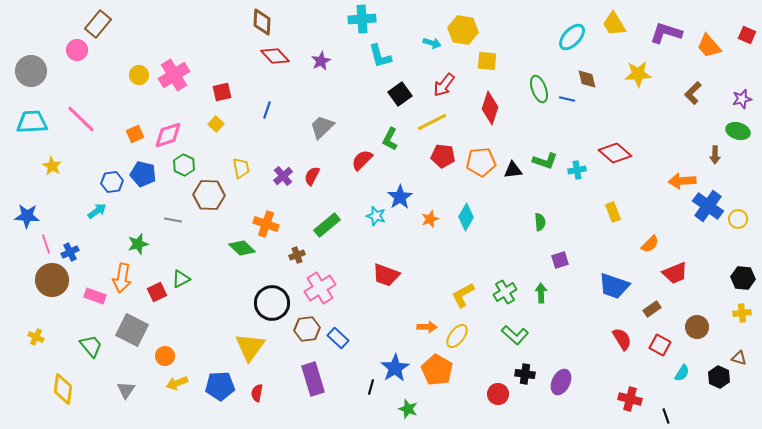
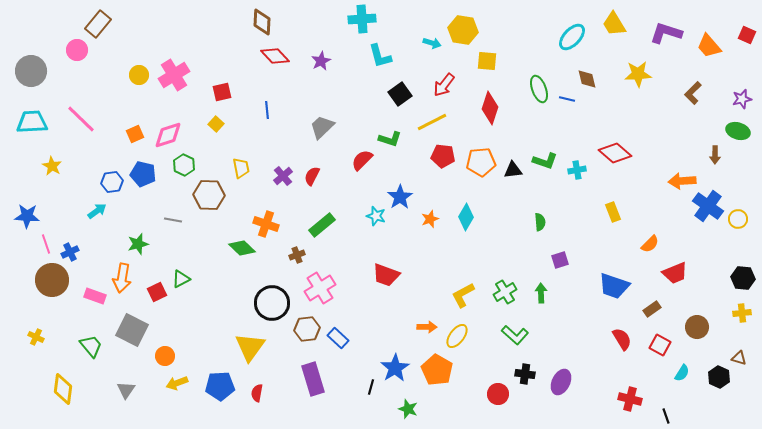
blue line at (267, 110): rotated 24 degrees counterclockwise
green L-shape at (390, 139): rotated 100 degrees counterclockwise
green rectangle at (327, 225): moved 5 px left
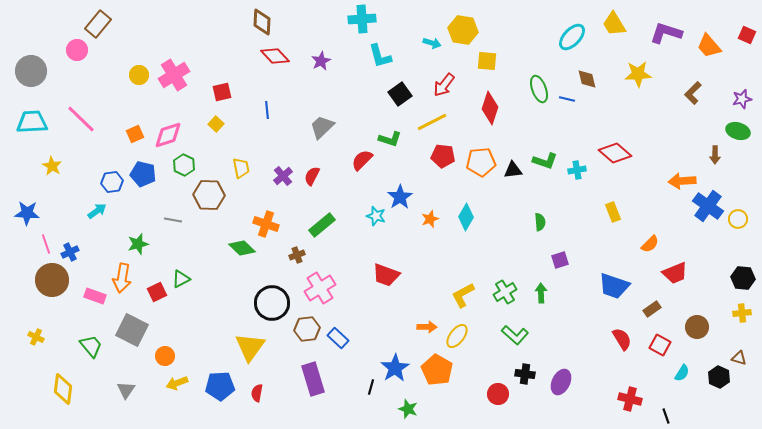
blue star at (27, 216): moved 3 px up
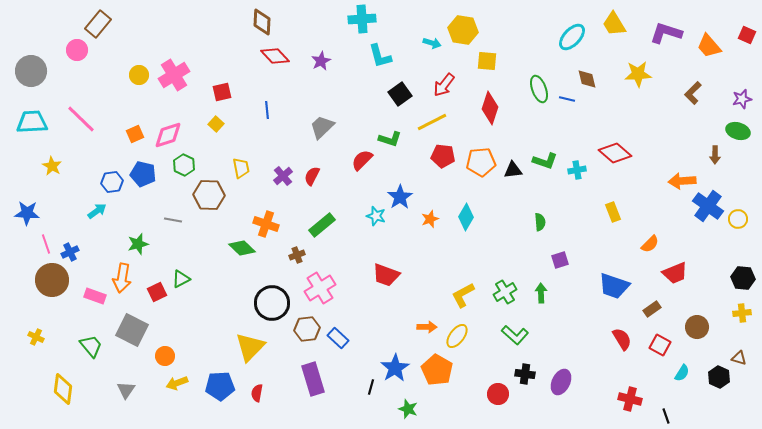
yellow triangle at (250, 347): rotated 8 degrees clockwise
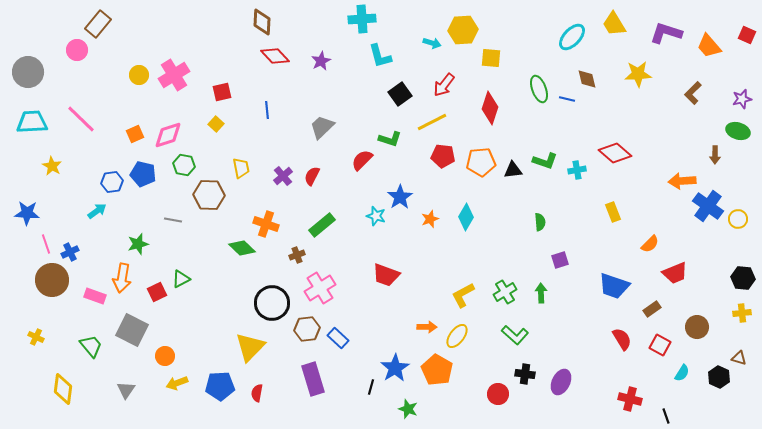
yellow hexagon at (463, 30): rotated 12 degrees counterclockwise
yellow square at (487, 61): moved 4 px right, 3 px up
gray circle at (31, 71): moved 3 px left, 1 px down
green hexagon at (184, 165): rotated 15 degrees counterclockwise
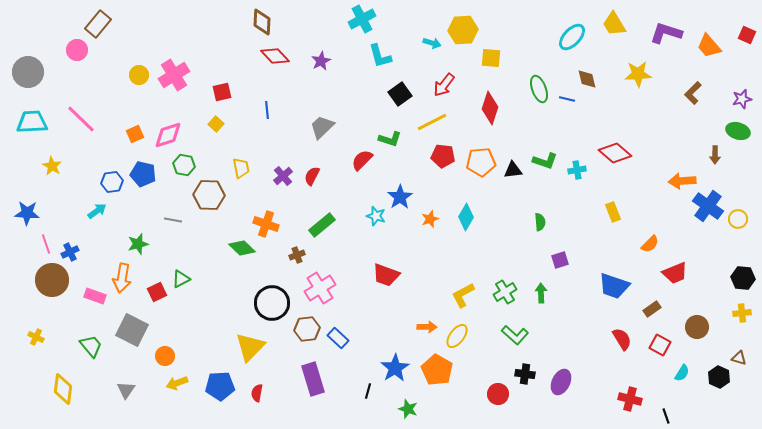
cyan cross at (362, 19): rotated 24 degrees counterclockwise
black line at (371, 387): moved 3 px left, 4 px down
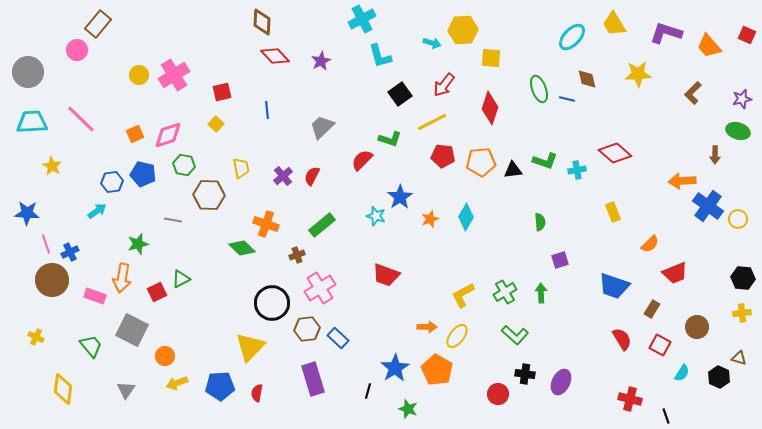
brown rectangle at (652, 309): rotated 24 degrees counterclockwise
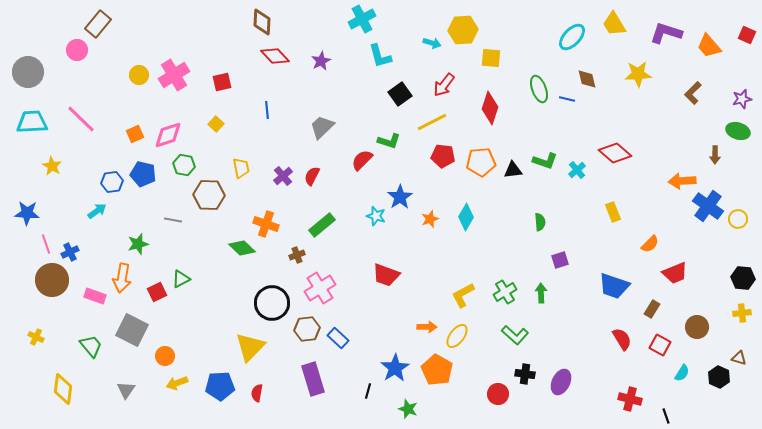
red square at (222, 92): moved 10 px up
green L-shape at (390, 139): moved 1 px left, 2 px down
cyan cross at (577, 170): rotated 30 degrees counterclockwise
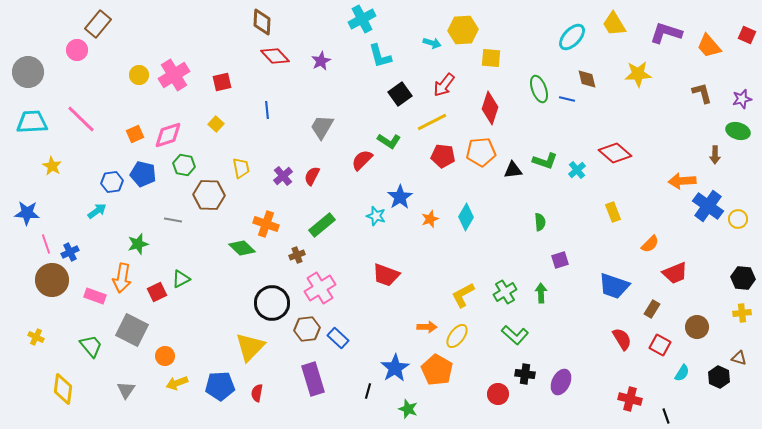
brown L-shape at (693, 93): moved 9 px right; rotated 120 degrees clockwise
gray trapezoid at (322, 127): rotated 16 degrees counterclockwise
green L-shape at (389, 141): rotated 15 degrees clockwise
orange pentagon at (481, 162): moved 10 px up
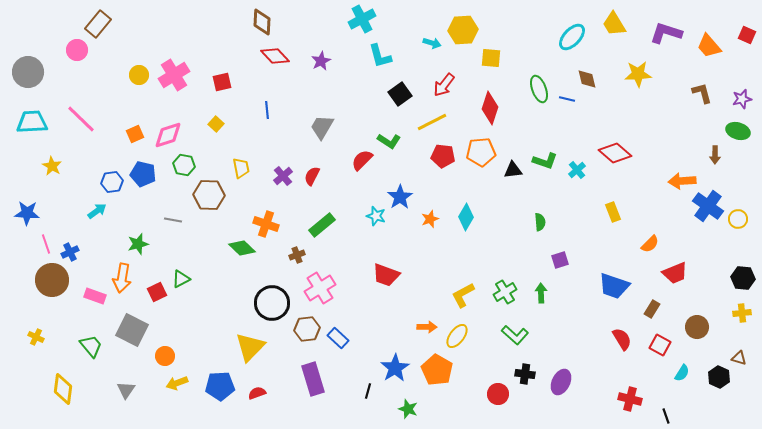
red semicircle at (257, 393): rotated 60 degrees clockwise
